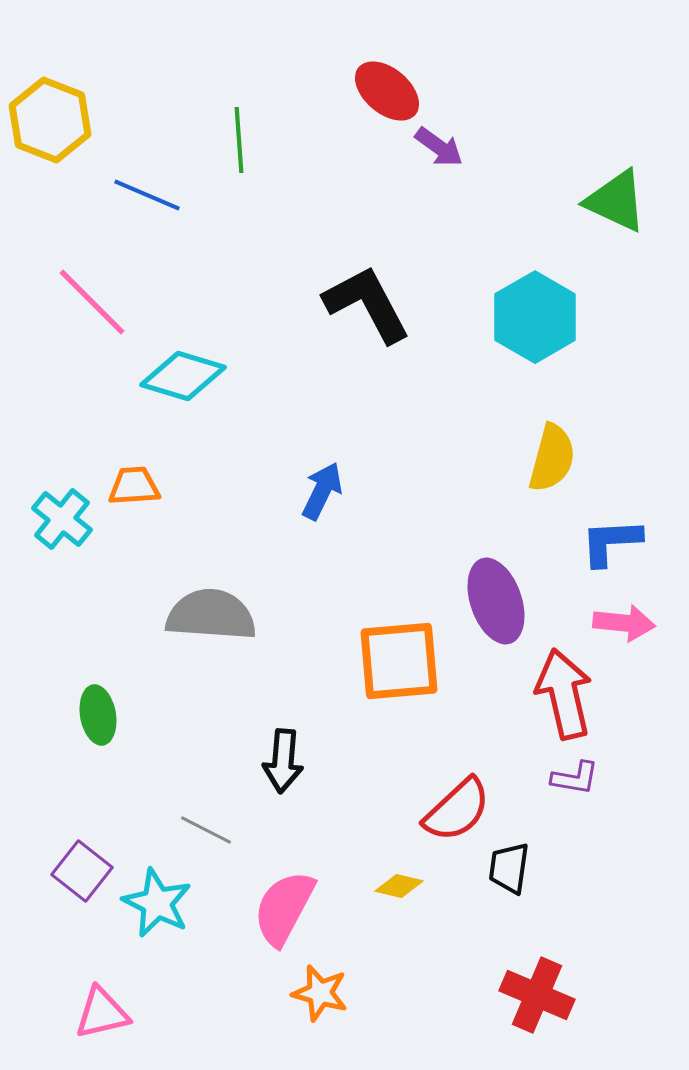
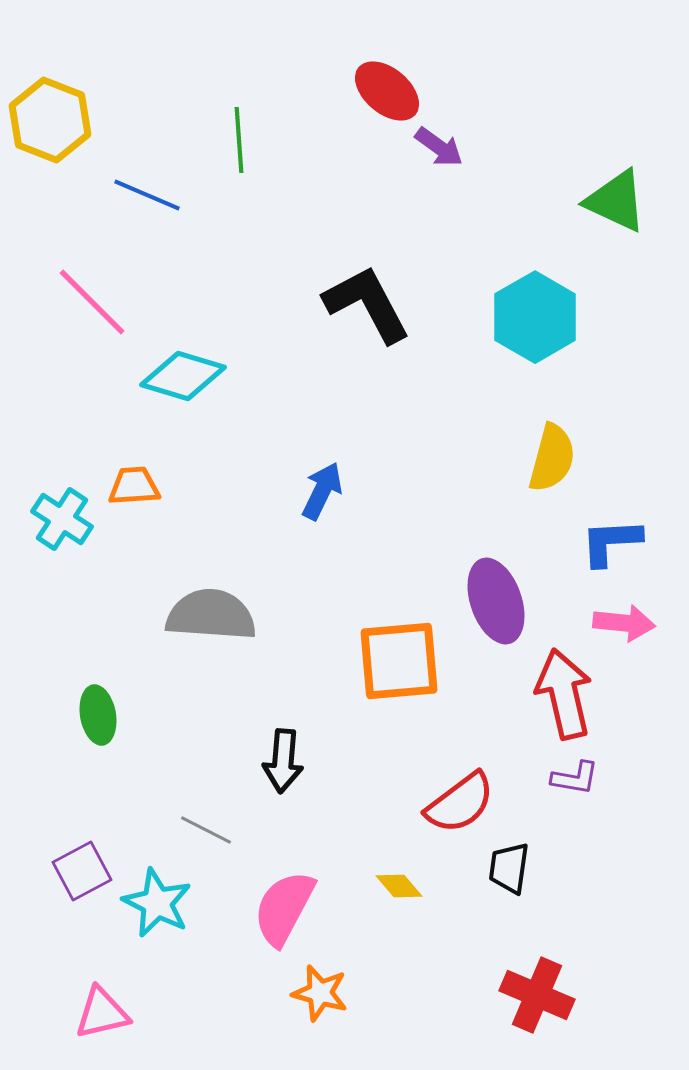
cyan cross: rotated 6 degrees counterclockwise
red semicircle: moved 3 px right, 7 px up; rotated 6 degrees clockwise
purple square: rotated 24 degrees clockwise
yellow diamond: rotated 36 degrees clockwise
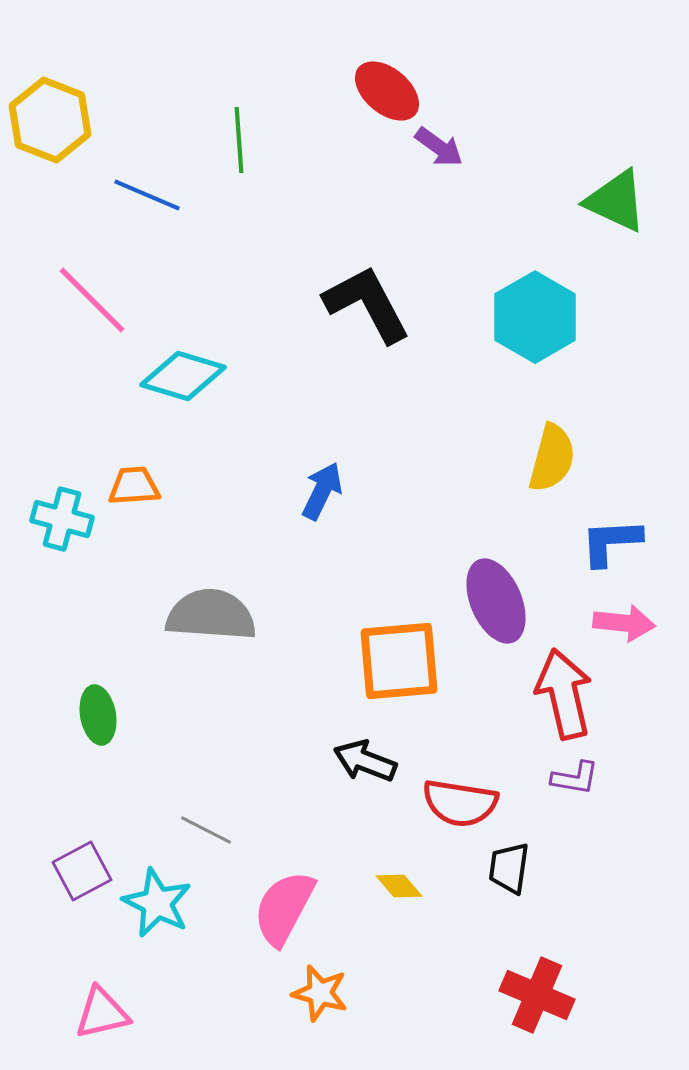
pink line: moved 2 px up
cyan cross: rotated 18 degrees counterclockwise
purple ellipse: rotated 4 degrees counterclockwise
black arrow: moved 82 px right; rotated 106 degrees clockwise
red semicircle: rotated 46 degrees clockwise
